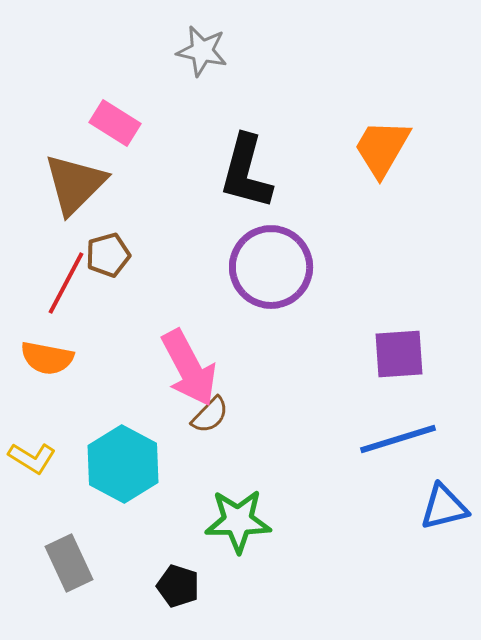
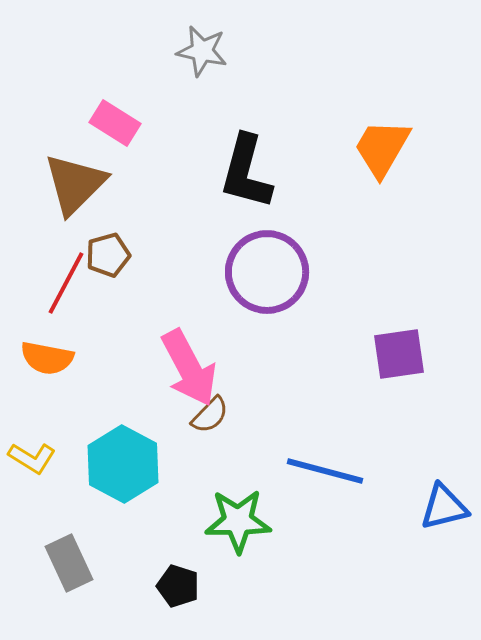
purple circle: moved 4 px left, 5 px down
purple square: rotated 4 degrees counterclockwise
blue line: moved 73 px left, 32 px down; rotated 32 degrees clockwise
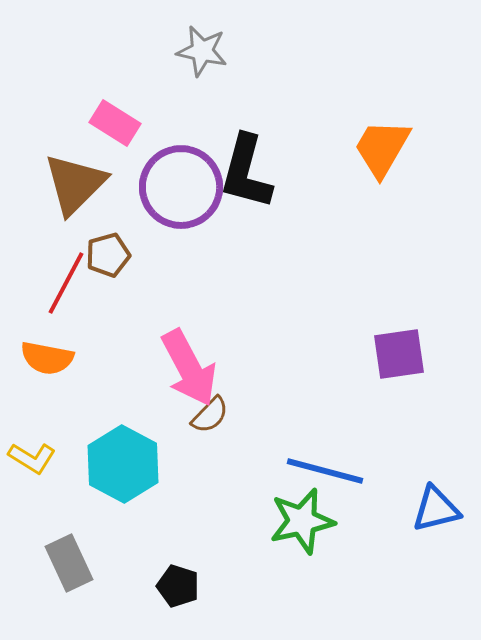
purple circle: moved 86 px left, 85 px up
blue triangle: moved 8 px left, 2 px down
green star: moved 64 px right; rotated 12 degrees counterclockwise
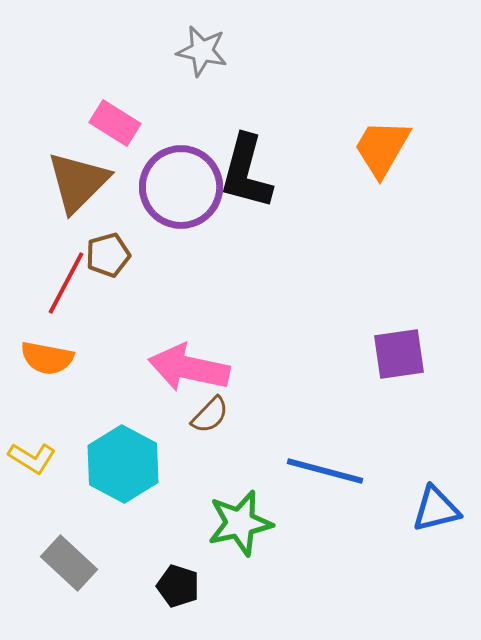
brown triangle: moved 3 px right, 2 px up
pink arrow: rotated 130 degrees clockwise
green star: moved 62 px left, 2 px down
gray rectangle: rotated 22 degrees counterclockwise
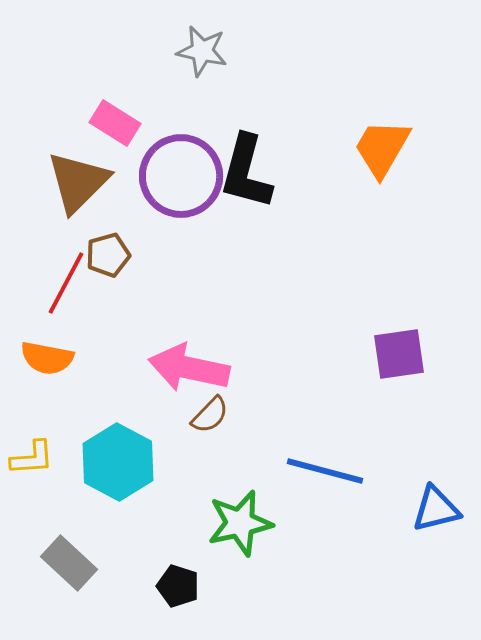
purple circle: moved 11 px up
yellow L-shape: rotated 36 degrees counterclockwise
cyan hexagon: moved 5 px left, 2 px up
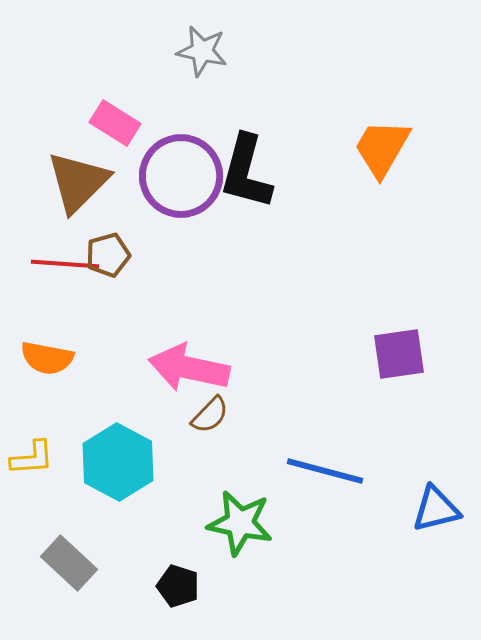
red line: moved 1 px left, 19 px up; rotated 66 degrees clockwise
green star: rotated 24 degrees clockwise
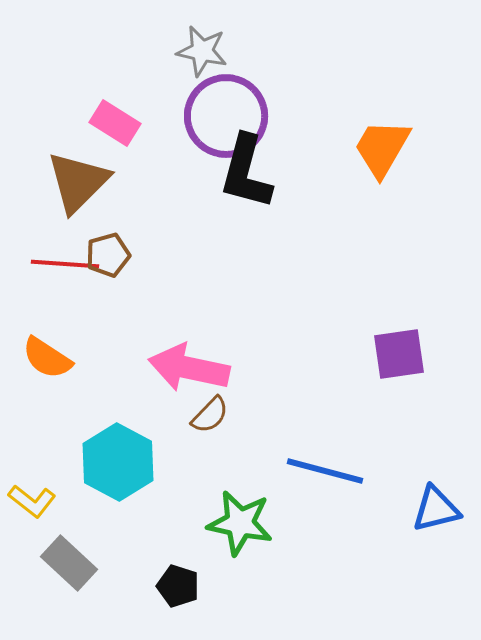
purple circle: moved 45 px right, 60 px up
orange semicircle: rotated 22 degrees clockwise
yellow L-shape: moved 43 px down; rotated 42 degrees clockwise
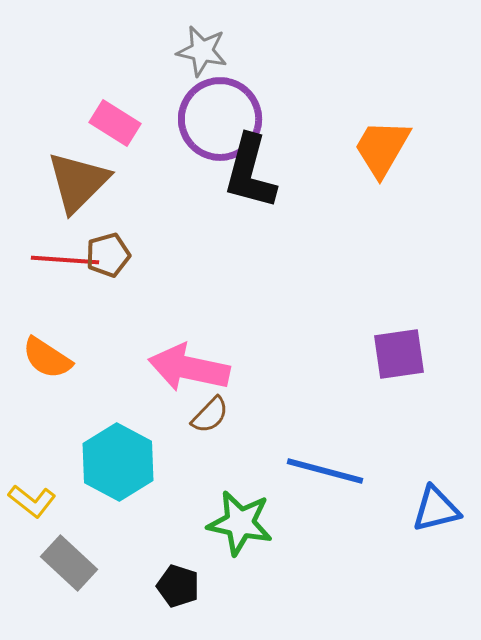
purple circle: moved 6 px left, 3 px down
black L-shape: moved 4 px right
red line: moved 4 px up
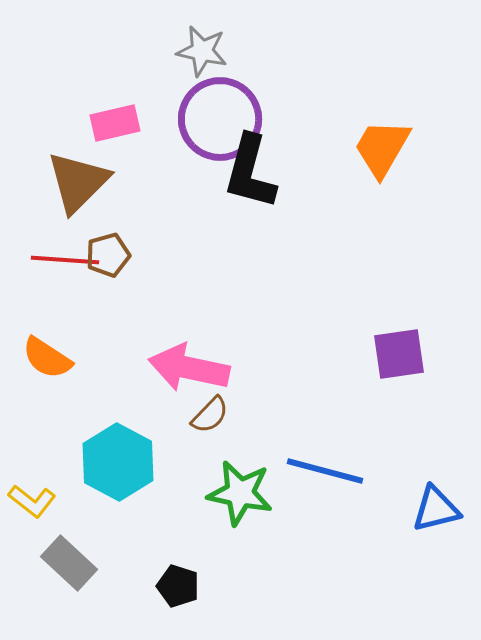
pink rectangle: rotated 45 degrees counterclockwise
green star: moved 30 px up
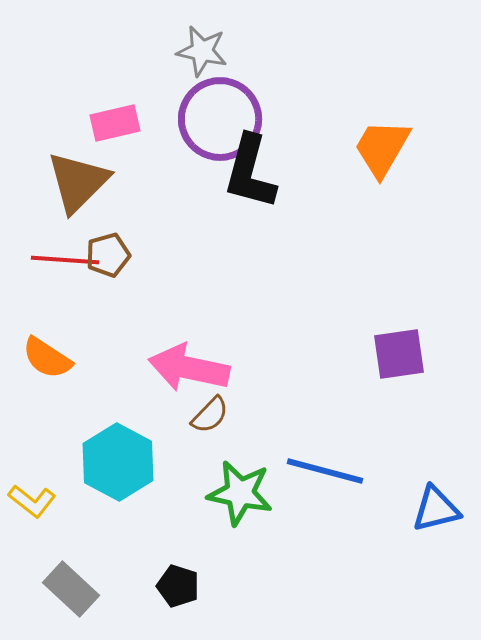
gray rectangle: moved 2 px right, 26 px down
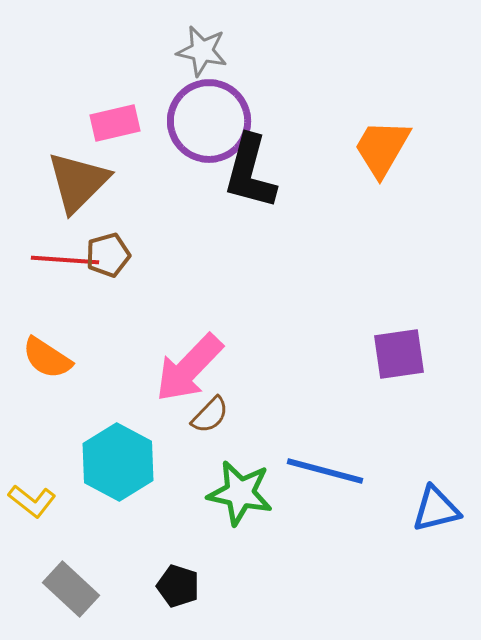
purple circle: moved 11 px left, 2 px down
pink arrow: rotated 58 degrees counterclockwise
